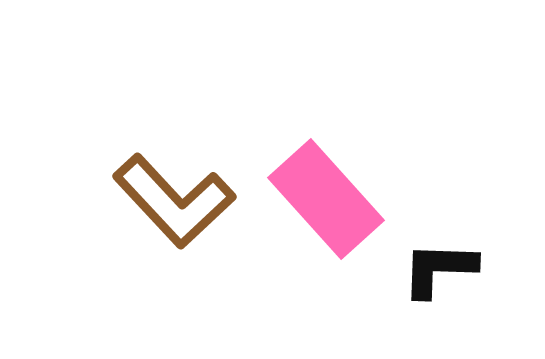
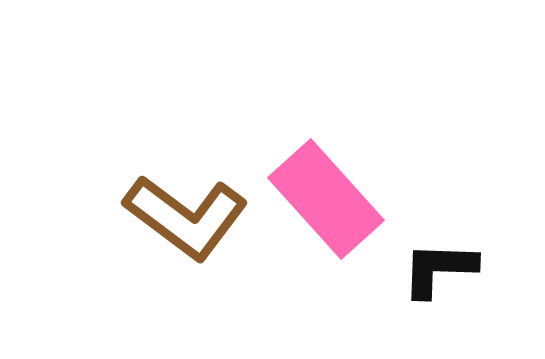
brown L-shape: moved 12 px right, 16 px down; rotated 10 degrees counterclockwise
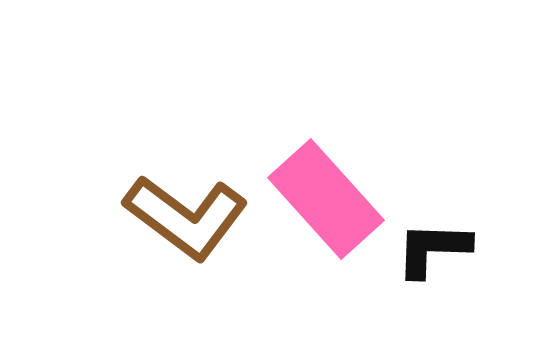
black L-shape: moved 6 px left, 20 px up
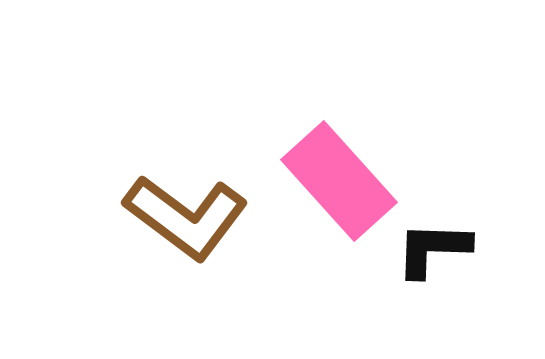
pink rectangle: moved 13 px right, 18 px up
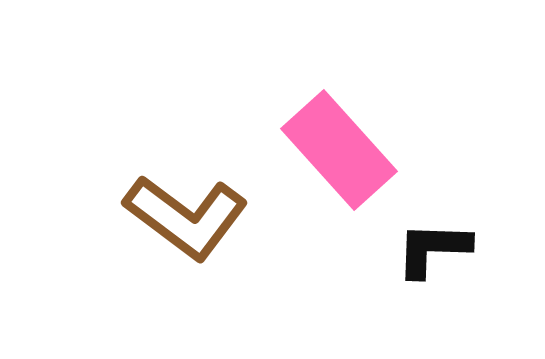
pink rectangle: moved 31 px up
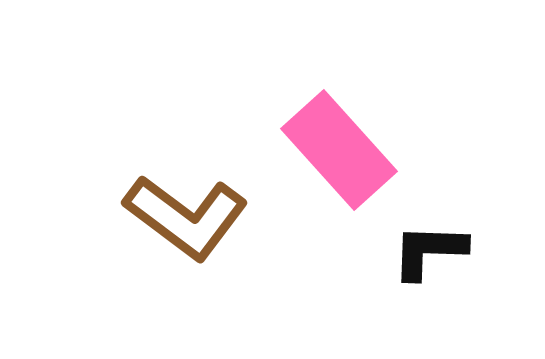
black L-shape: moved 4 px left, 2 px down
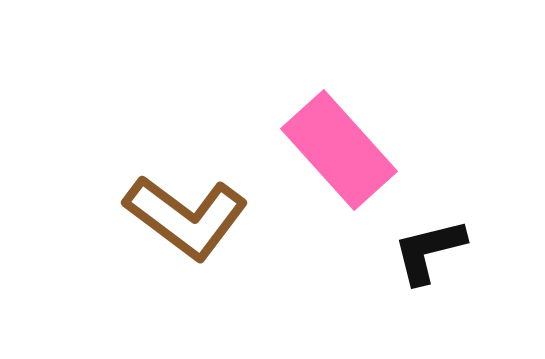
black L-shape: rotated 16 degrees counterclockwise
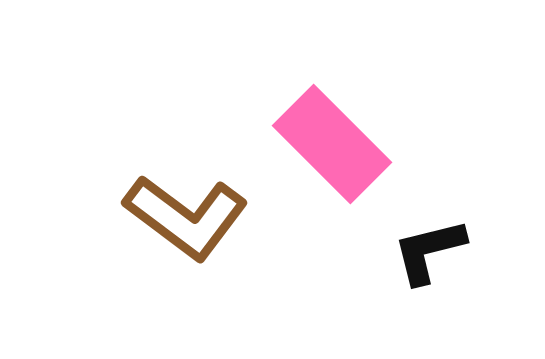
pink rectangle: moved 7 px left, 6 px up; rotated 3 degrees counterclockwise
